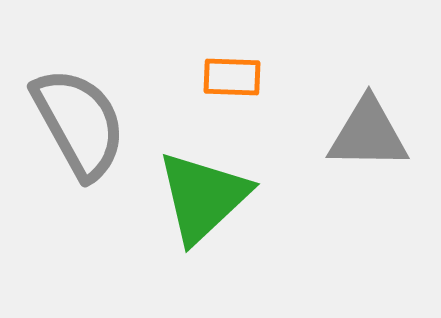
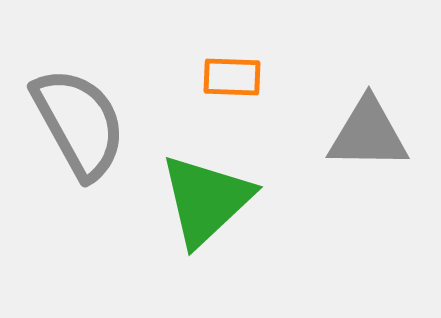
green triangle: moved 3 px right, 3 px down
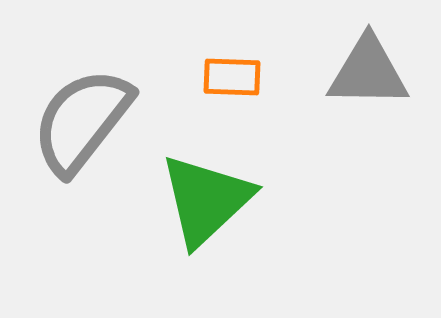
gray semicircle: moved 3 px right, 2 px up; rotated 113 degrees counterclockwise
gray triangle: moved 62 px up
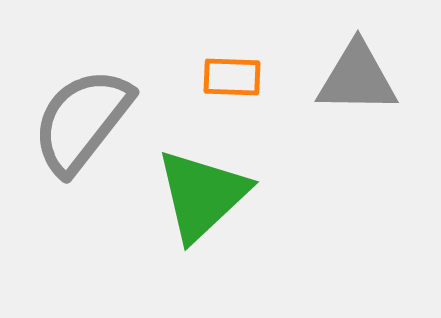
gray triangle: moved 11 px left, 6 px down
green triangle: moved 4 px left, 5 px up
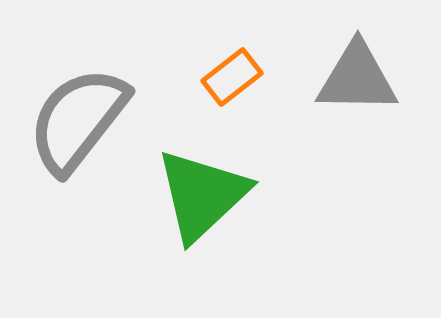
orange rectangle: rotated 40 degrees counterclockwise
gray semicircle: moved 4 px left, 1 px up
